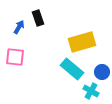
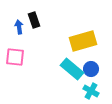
black rectangle: moved 4 px left, 2 px down
blue arrow: rotated 40 degrees counterclockwise
yellow rectangle: moved 1 px right, 1 px up
blue circle: moved 11 px left, 3 px up
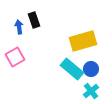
pink square: rotated 36 degrees counterclockwise
cyan cross: rotated 21 degrees clockwise
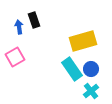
cyan rectangle: rotated 15 degrees clockwise
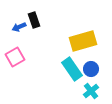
blue arrow: rotated 104 degrees counterclockwise
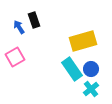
blue arrow: rotated 80 degrees clockwise
cyan cross: moved 2 px up
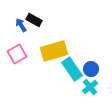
black rectangle: rotated 42 degrees counterclockwise
blue arrow: moved 2 px right, 2 px up
yellow rectangle: moved 29 px left, 10 px down
pink square: moved 2 px right, 3 px up
cyan cross: moved 1 px left, 2 px up
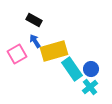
blue arrow: moved 14 px right, 16 px down
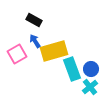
cyan rectangle: rotated 15 degrees clockwise
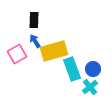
black rectangle: rotated 63 degrees clockwise
blue circle: moved 2 px right
